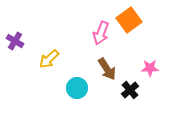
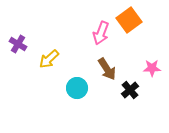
purple cross: moved 3 px right, 3 px down
pink star: moved 2 px right
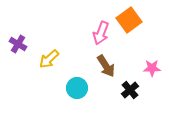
brown arrow: moved 1 px left, 3 px up
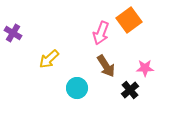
purple cross: moved 5 px left, 11 px up
pink star: moved 7 px left
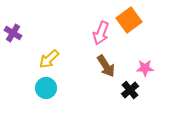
cyan circle: moved 31 px left
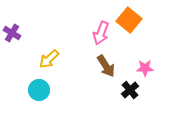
orange square: rotated 15 degrees counterclockwise
purple cross: moved 1 px left
cyan circle: moved 7 px left, 2 px down
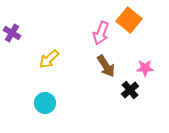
cyan circle: moved 6 px right, 13 px down
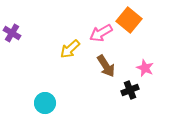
pink arrow: rotated 40 degrees clockwise
yellow arrow: moved 21 px right, 10 px up
pink star: rotated 24 degrees clockwise
black cross: rotated 18 degrees clockwise
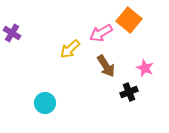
black cross: moved 1 px left, 2 px down
